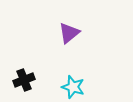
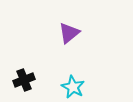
cyan star: rotated 10 degrees clockwise
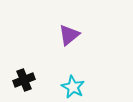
purple triangle: moved 2 px down
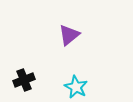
cyan star: moved 3 px right
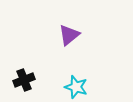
cyan star: rotated 10 degrees counterclockwise
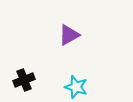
purple triangle: rotated 10 degrees clockwise
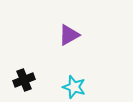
cyan star: moved 2 px left
